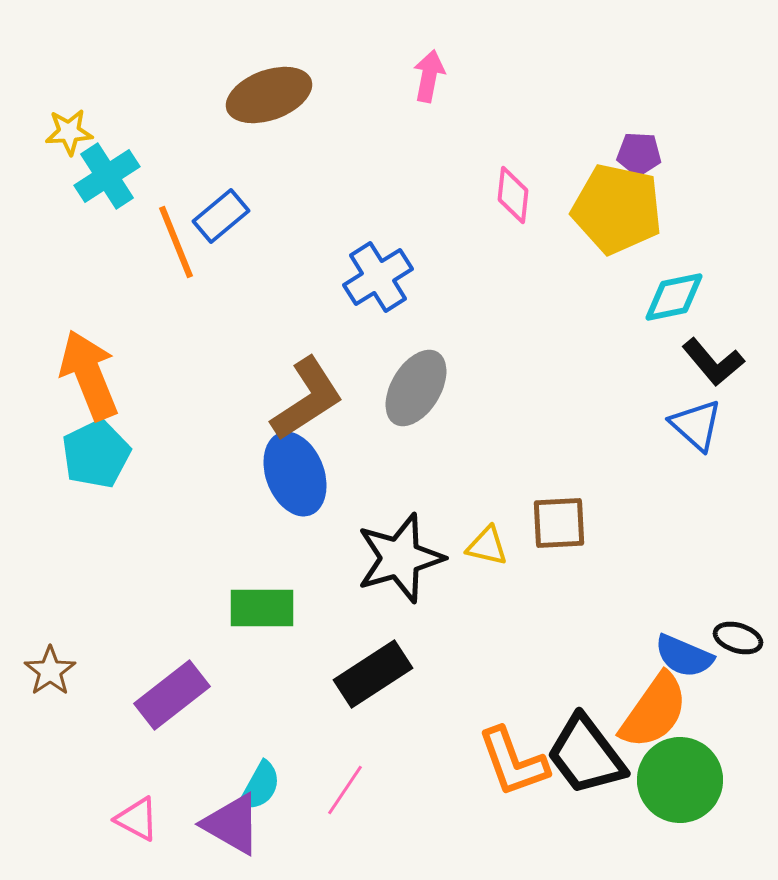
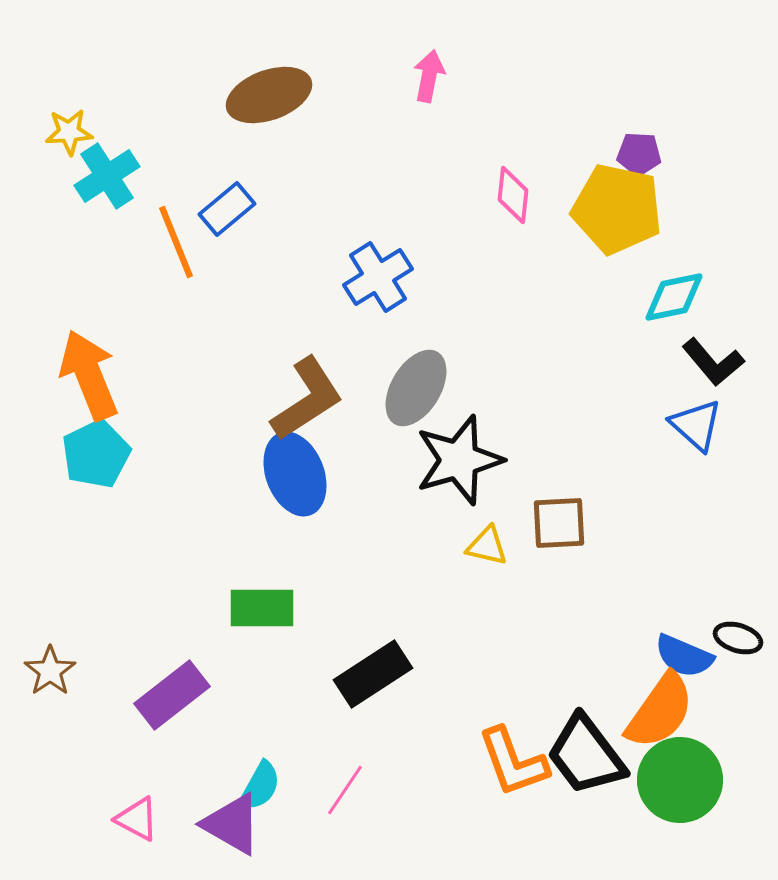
blue rectangle: moved 6 px right, 7 px up
black star: moved 59 px right, 98 px up
orange semicircle: moved 6 px right
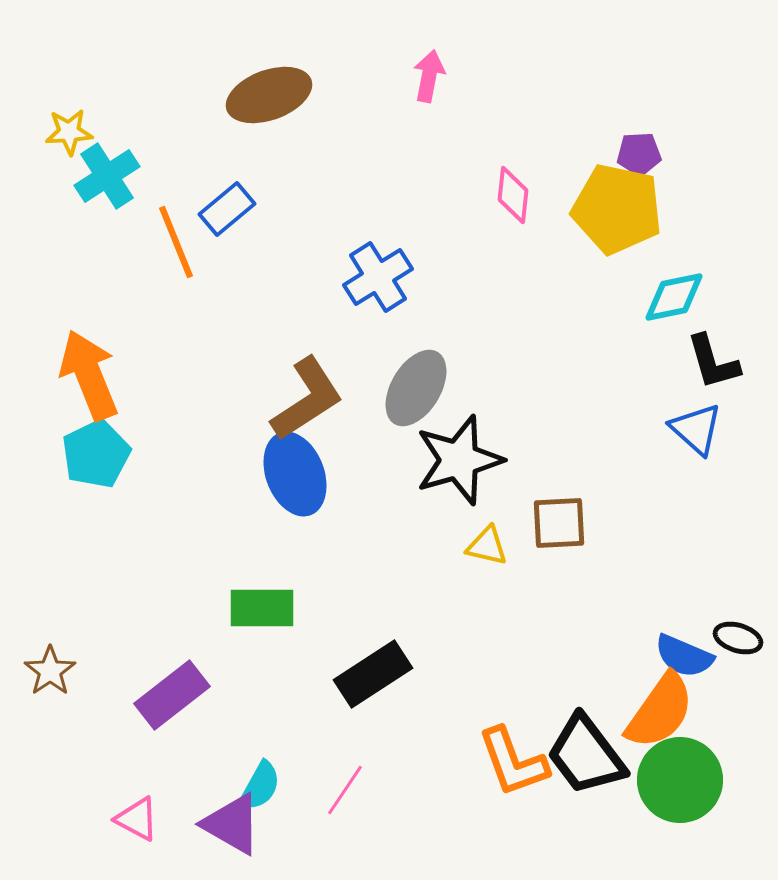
purple pentagon: rotated 6 degrees counterclockwise
black L-shape: rotated 24 degrees clockwise
blue triangle: moved 4 px down
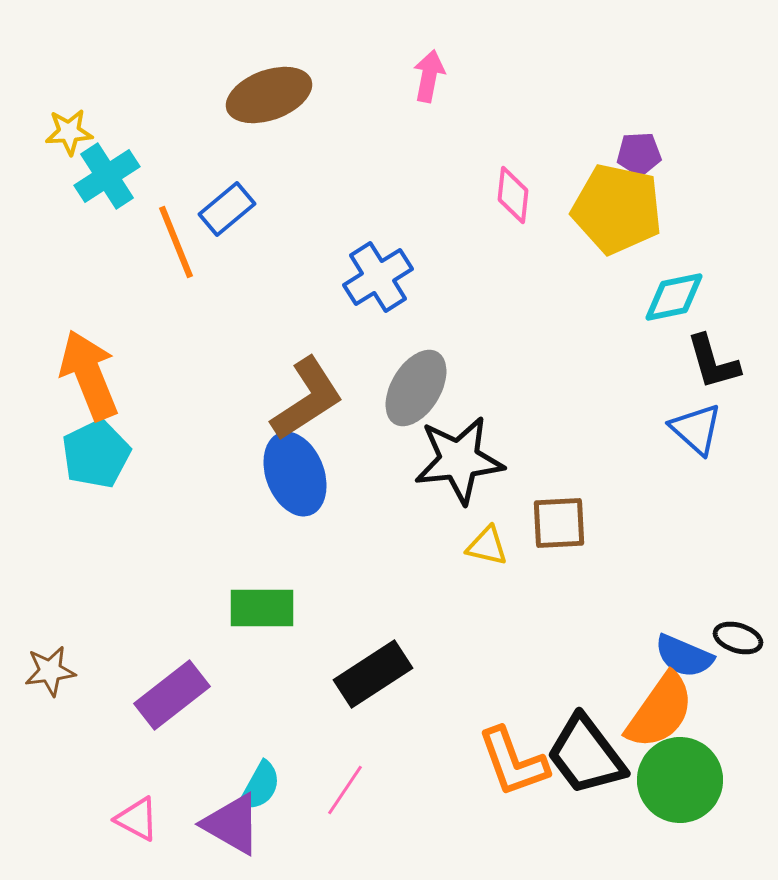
black star: rotated 10 degrees clockwise
brown star: rotated 27 degrees clockwise
